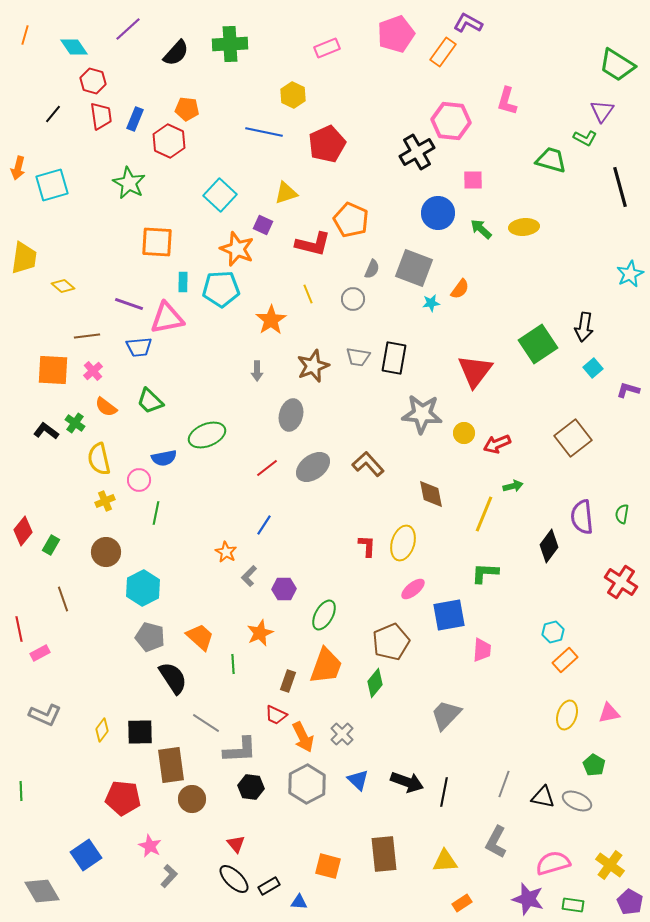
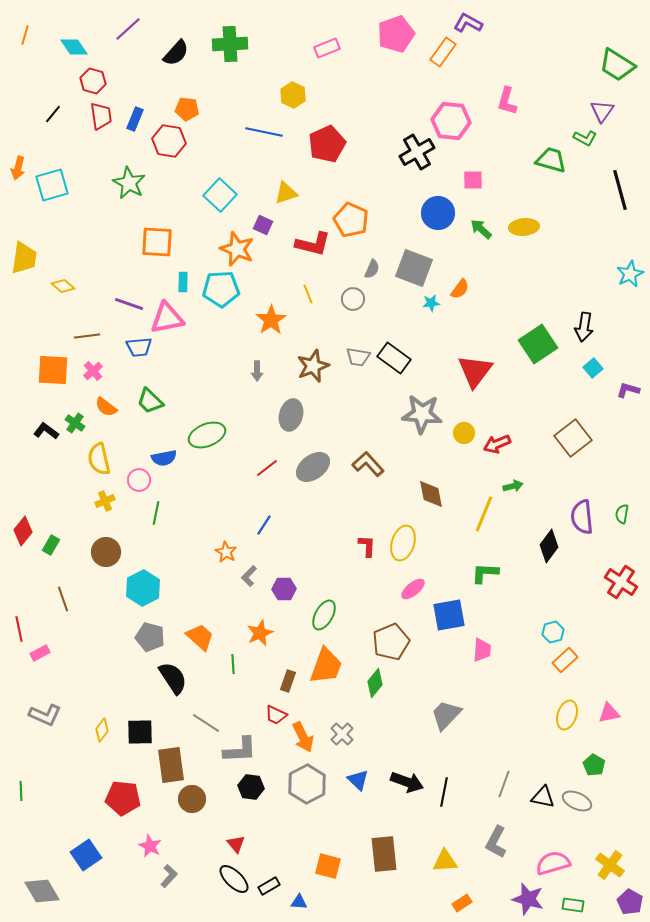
red hexagon at (169, 141): rotated 16 degrees counterclockwise
black line at (620, 187): moved 3 px down
black rectangle at (394, 358): rotated 64 degrees counterclockwise
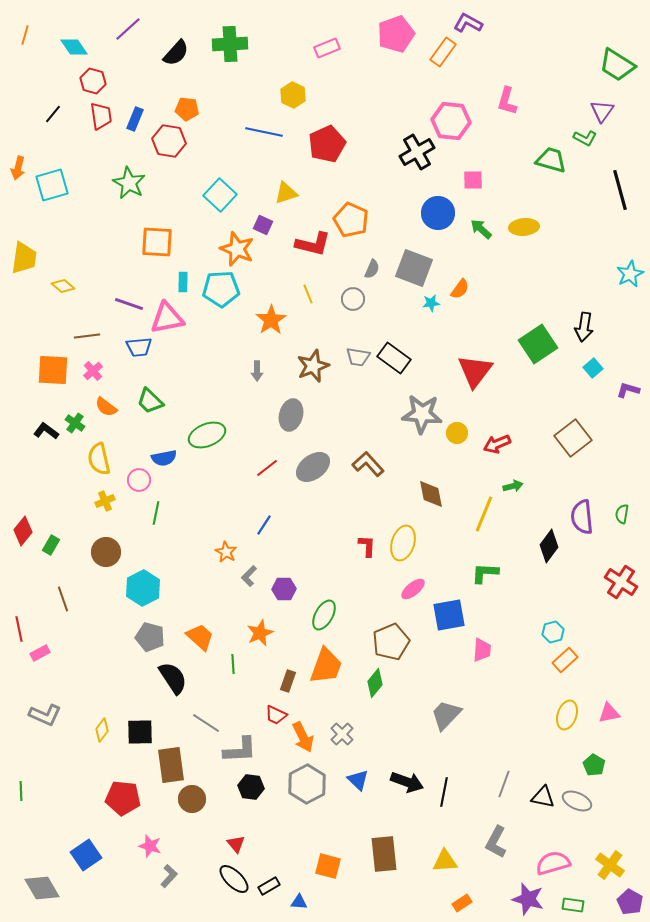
yellow circle at (464, 433): moved 7 px left
pink star at (150, 846): rotated 10 degrees counterclockwise
gray diamond at (42, 891): moved 3 px up
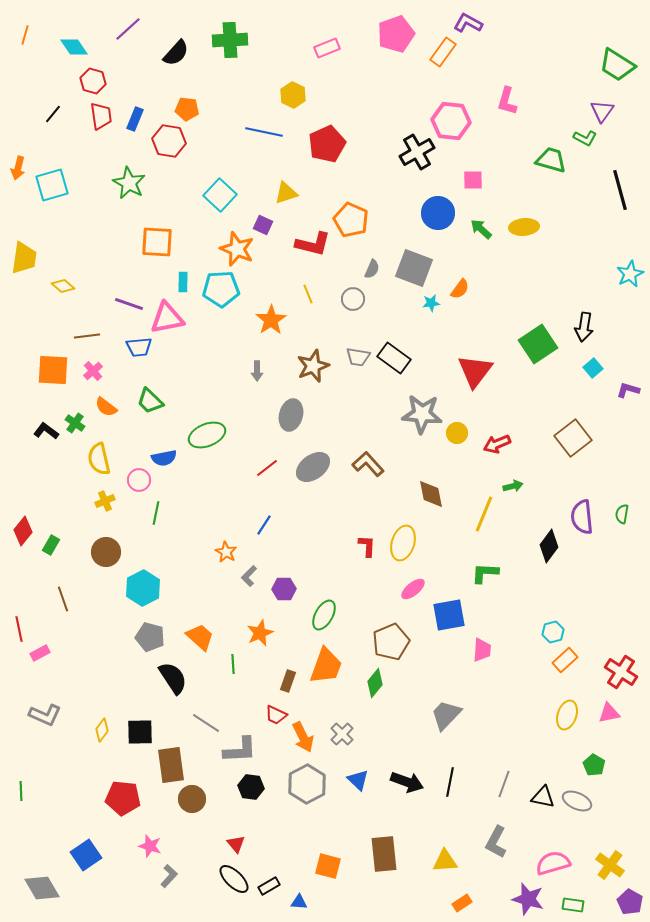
green cross at (230, 44): moved 4 px up
red cross at (621, 582): moved 90 px down
black line at (444, 792): moved 6 px right, 10 px up
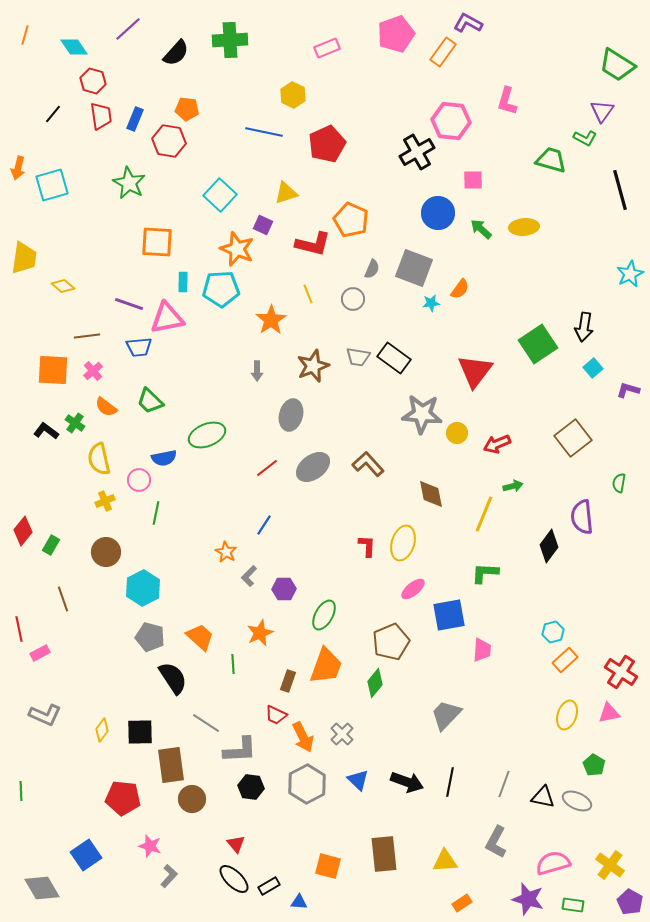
green semicircle at (622, 514): moved 3 px left, 31 px up
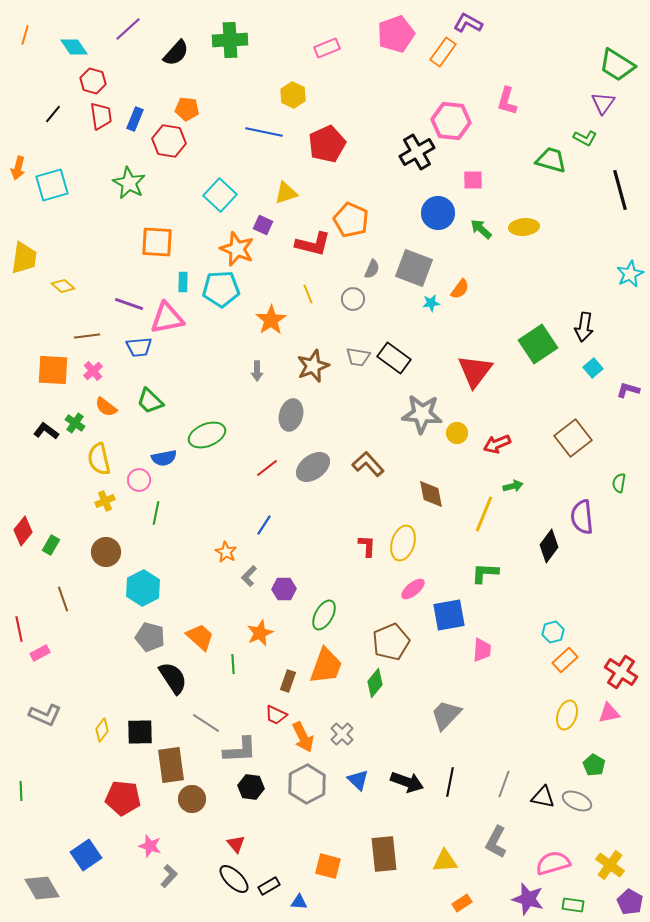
purple triangle at (602, 111): moved 1 px right, 8 px up
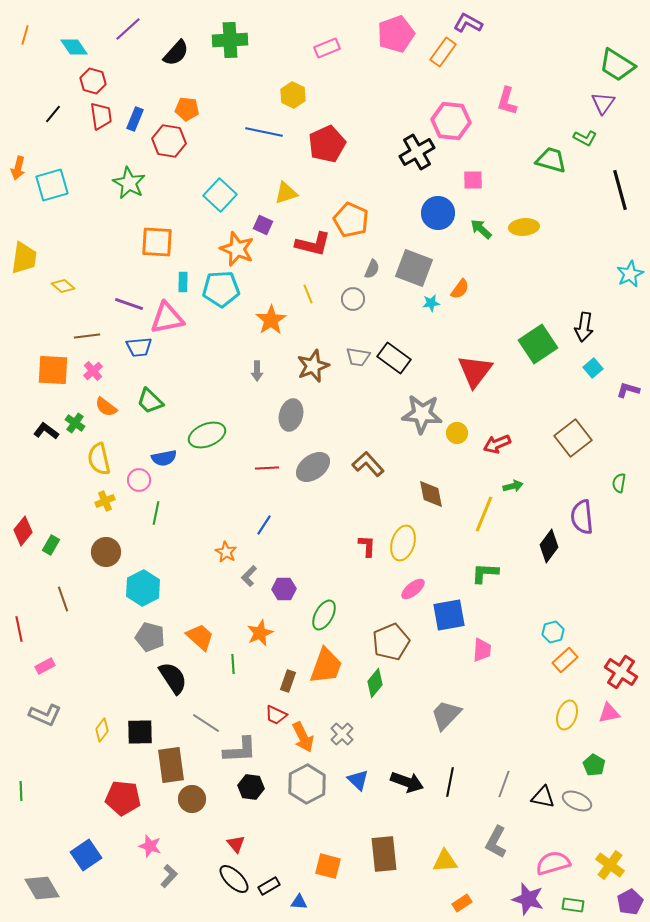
red line at (267, 468): rotated 35 degrees clockwise
pink rectangle at (40, 653): moved 5 px right, 13 px down
purple pentagon at (630, 902): rotated 15 degrees clockwise
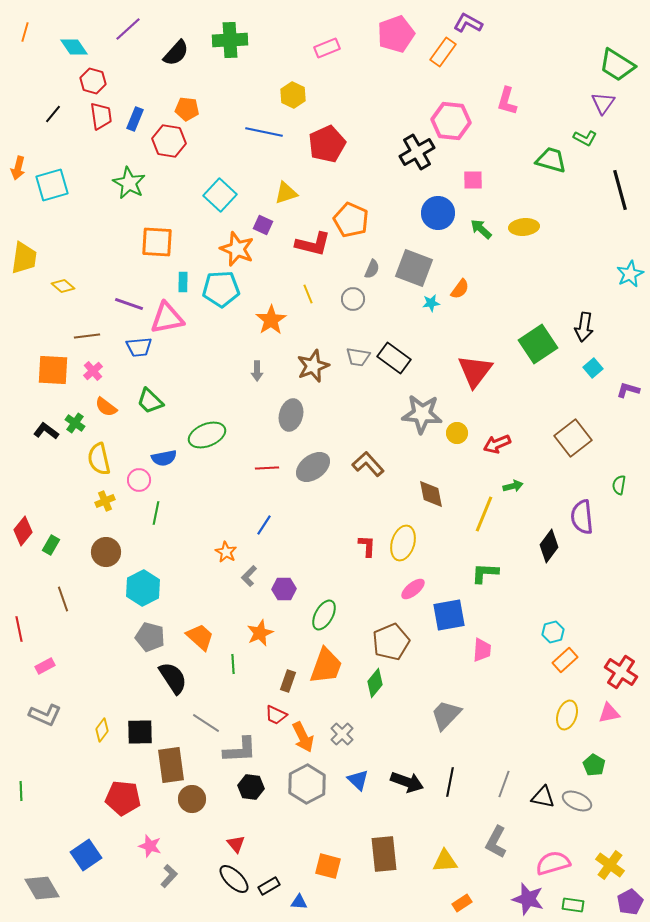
orange line at (25, 35): moved 3 px up
green semicircle at (619, 483): moved 2 px down
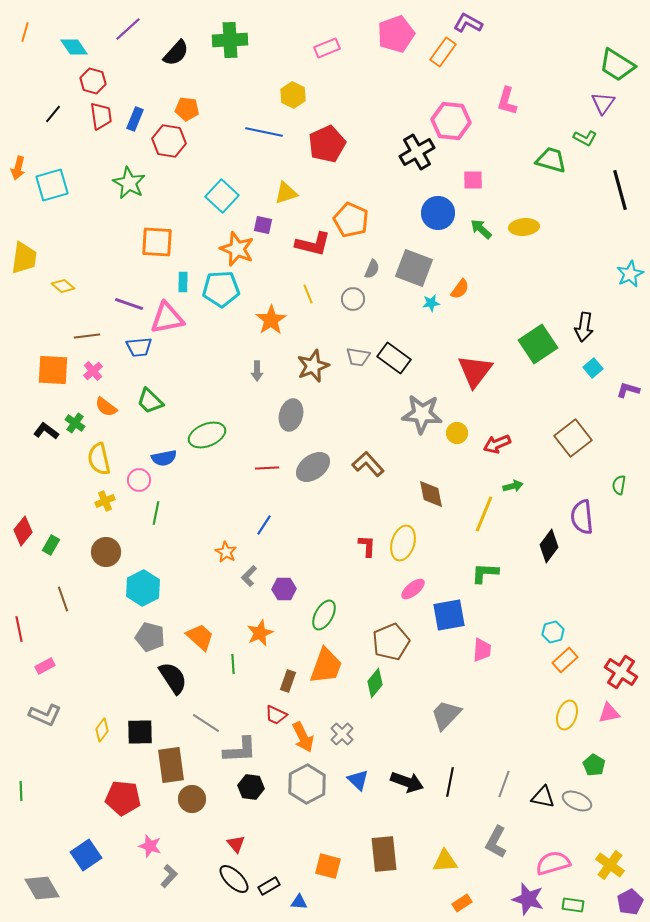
cyan square at (220, 195): moved 2 px right, 1 px down
purple square at (263, 225): rotated 12 degrees counterclockwise
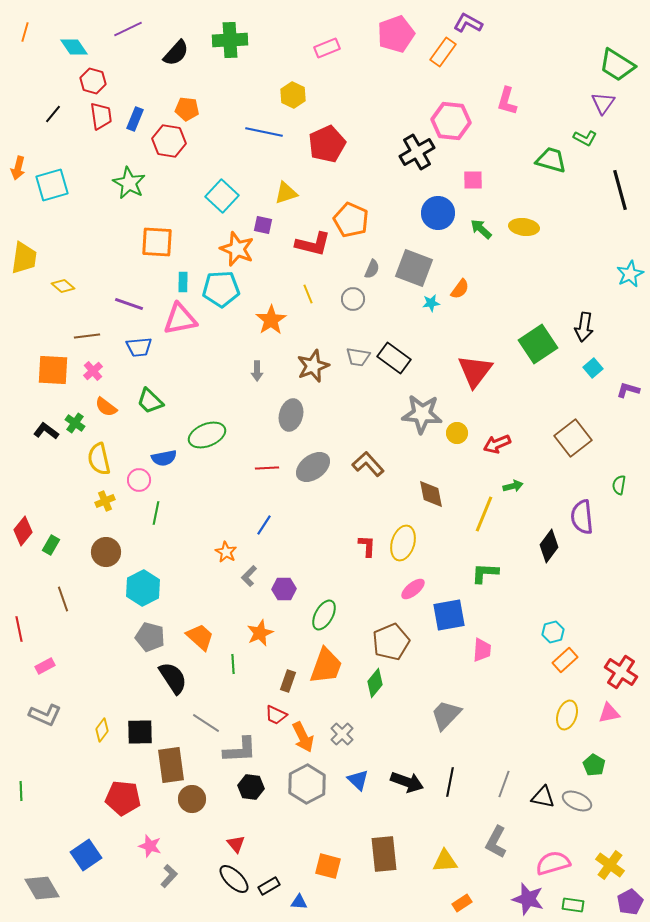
purple line at (128, 29): rotated 16 degrees clockwise
yellow ellipse at (524, 227): rotated 12 degrees clockwise
pink triangle at (167, 318): moved 13 px right, 1 px down
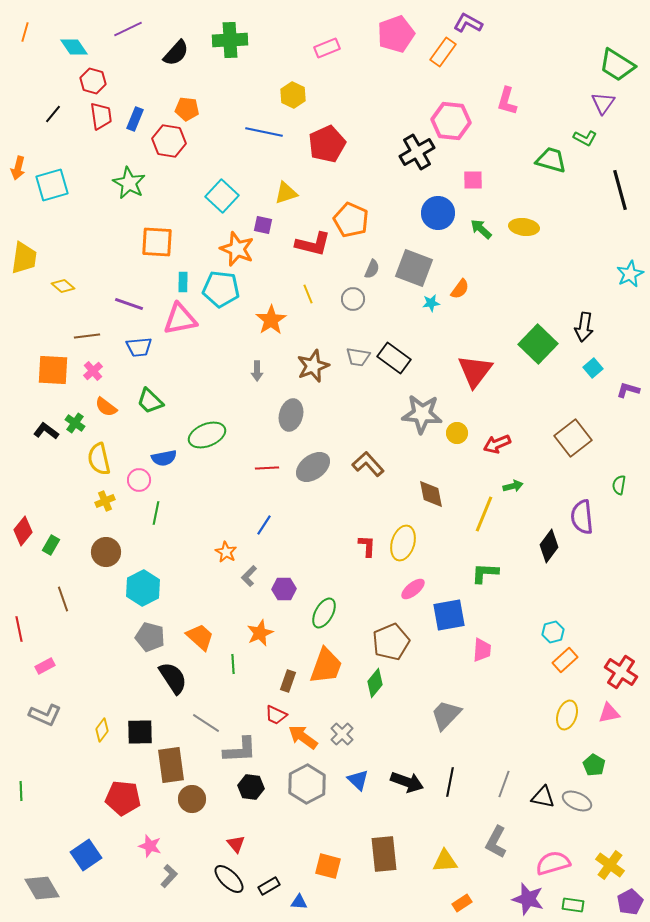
cyan pentagon at (221, 289): rotated 9 degrees clockwise
green square at (538, 344): rotated 12 degrees counterclockwise
green ellipse at (324, 615): moved 2 px up
orange arrow at (303, 737): rotated 152 degrees clockwise
black ellipse at (234, 879): moved 5 px left
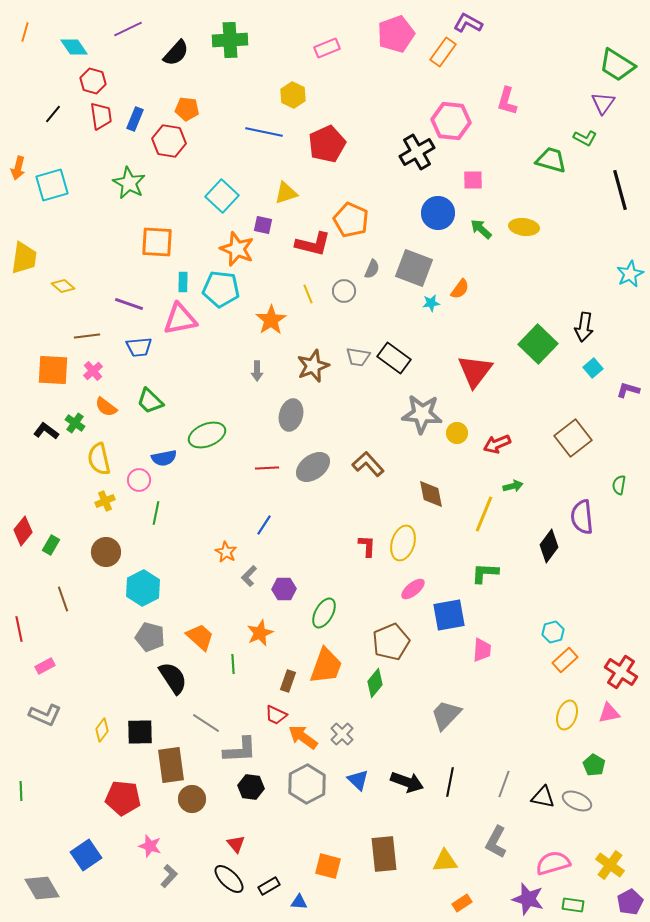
gray circle at (353, 299): moved 9 px left, 8 px up
